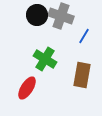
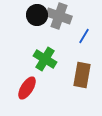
gray cross: moved 2 px left
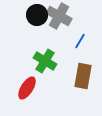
gray cross: rotated 10 degrees clockwise
blue line: moved 4 px left, 5 px down
green cross: moved 2 px down
brown rectangle: moved 1 px right, 1 px down
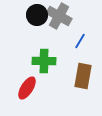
green cross: moved 1 px left; rotated 30 degrees counterclockwise
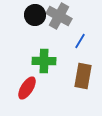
black circle: moved 2 px left
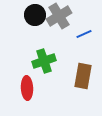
gray cross: rotated 30 degrees clockwise
blue line: moved 4 px right, 7 px up; rotated 35 degrees clockwise
green cross: rotated 20 degrees counterclockwise
red ellipse: rotated 35 degrees counterclockwise
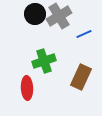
black circle: moved 1 px up
brown rectangle: moved 2 px left, 1 px down; rotated 15 degrees clockwise
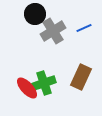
gray cross: moved 6 px left, 15 px down
blue line: moved 6 px up
green cross: moved 22 px down
red ellipse: rotated 40 degrees counterclockwise
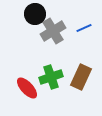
green cross: moved 7 px right, 6 px up
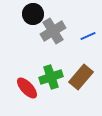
black circle: moved 2 px left
blue line: moved 4 px right, 8 px down
brown rectangle: rotated 15 degrees clockwise
